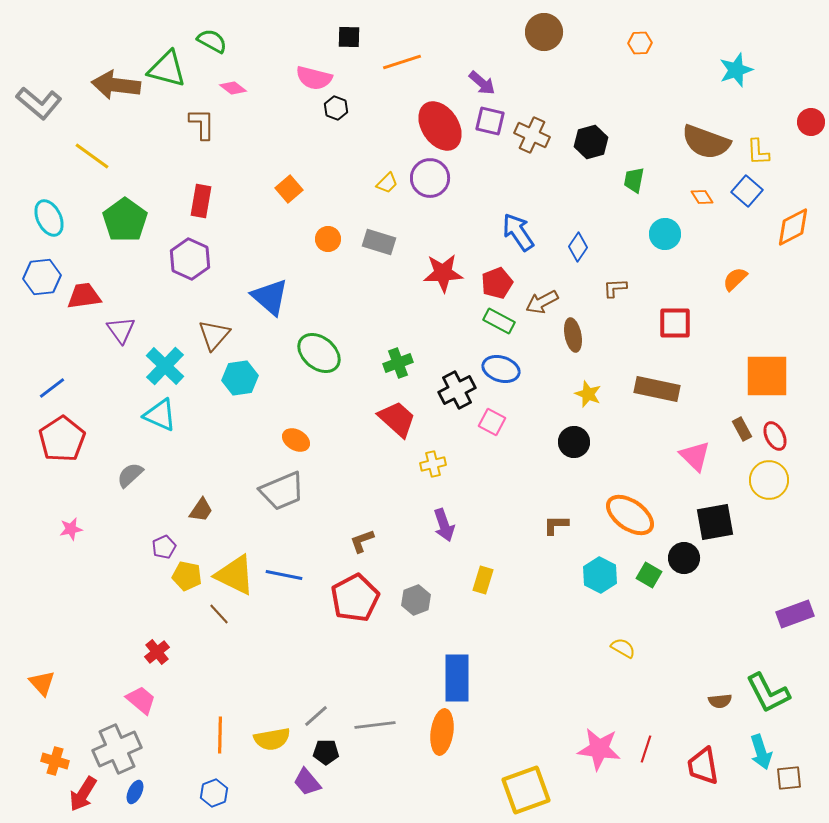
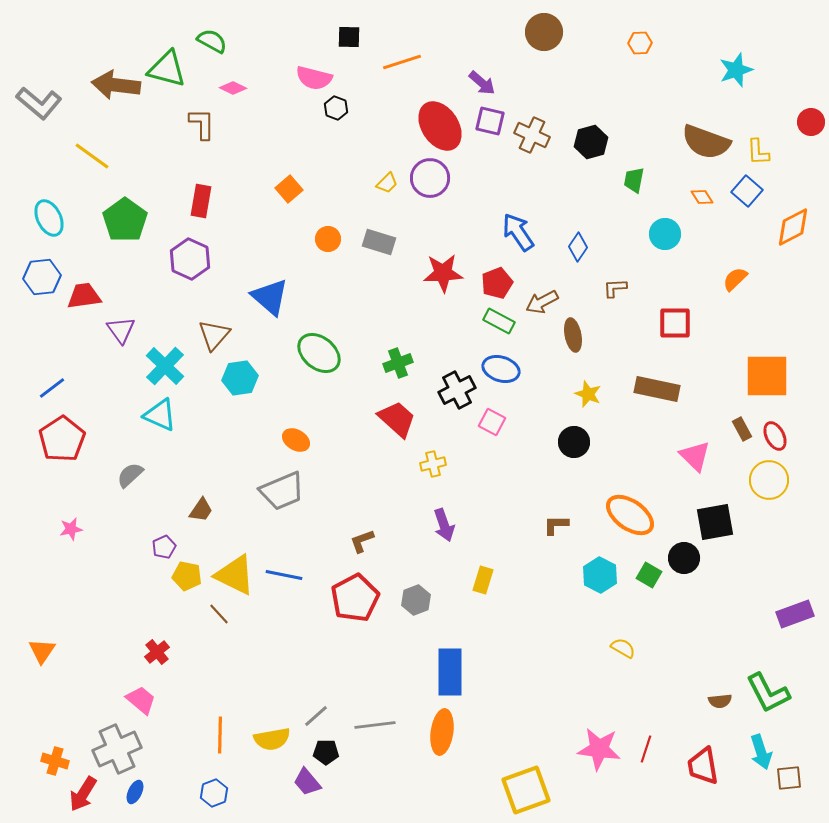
pink diamond at (233, 88): rotated 12 degrees counterclockwise
blue rectangle at (457, 678): moved 7 px left, 6 px up
orange triangle at (42, 683): moved 32 px up; rotated 16 degrees clockwise
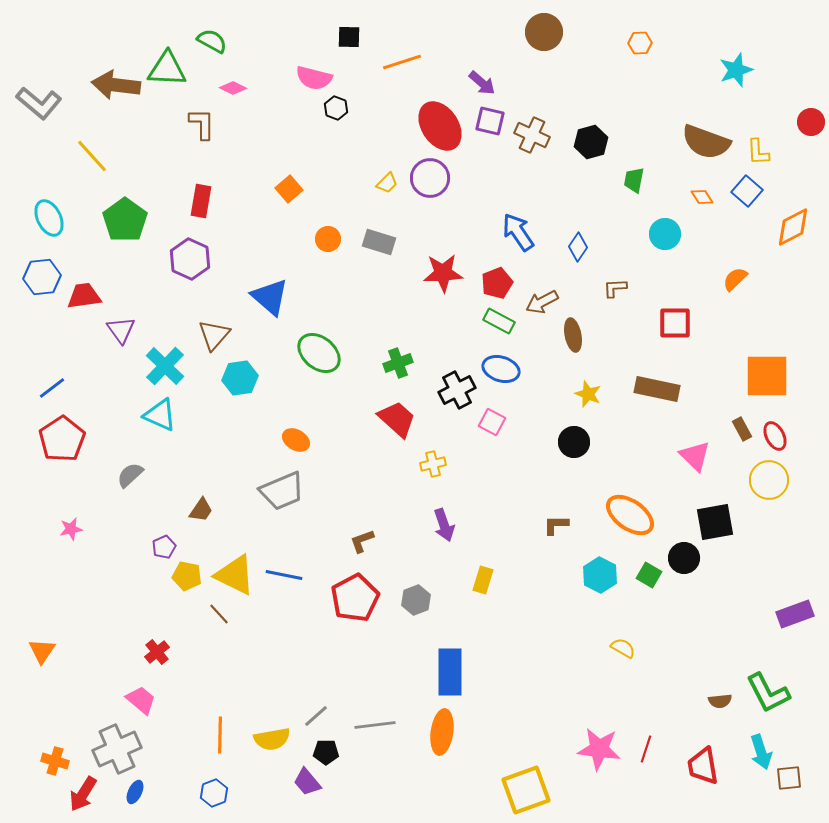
green triangle at (167, 69): rotated 12 degrees counterclockwise
yellow line at (92, 156): rotated 12 degrees clockwise
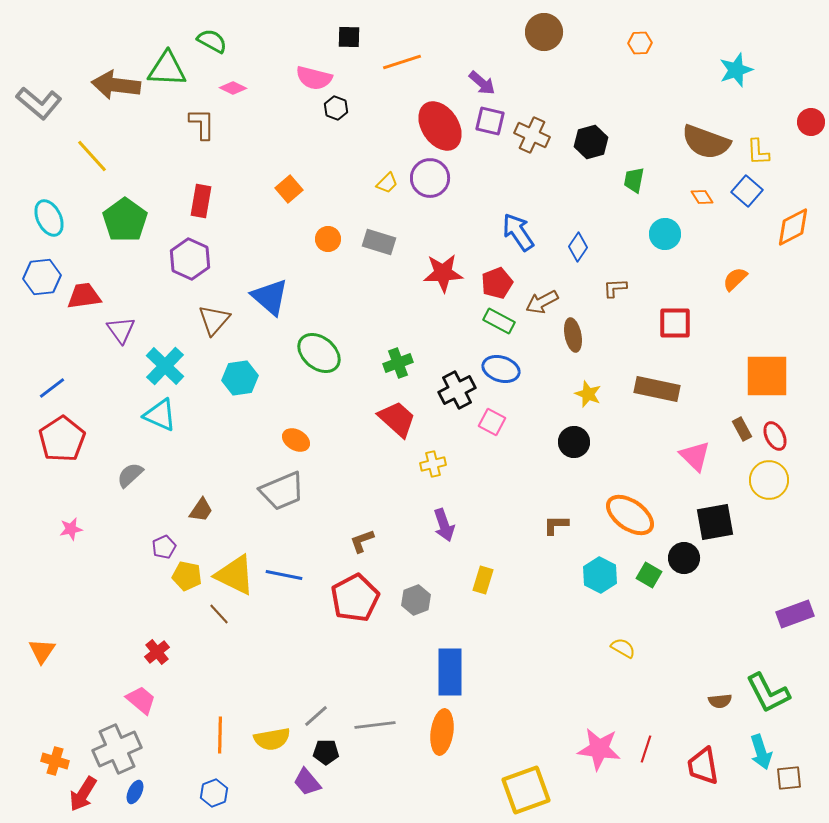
brown triangle at (214, 335): moved 15 px up
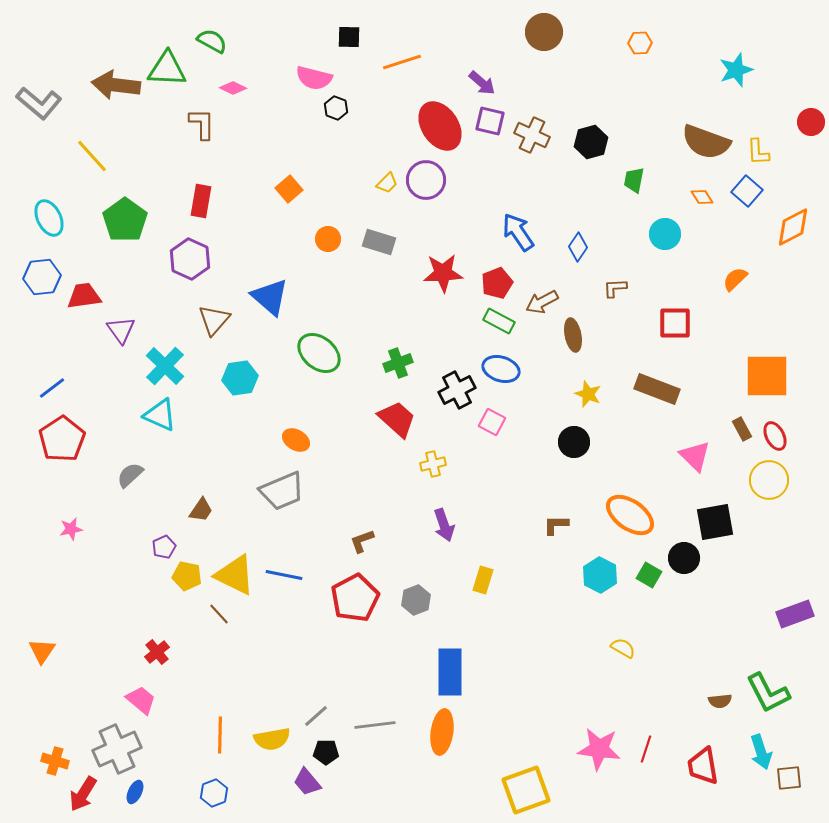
purple circle at (430, 178): moved 4 px left, 2 px down
brown rectangle at (657, 389): rotated 9 degrees clockwise
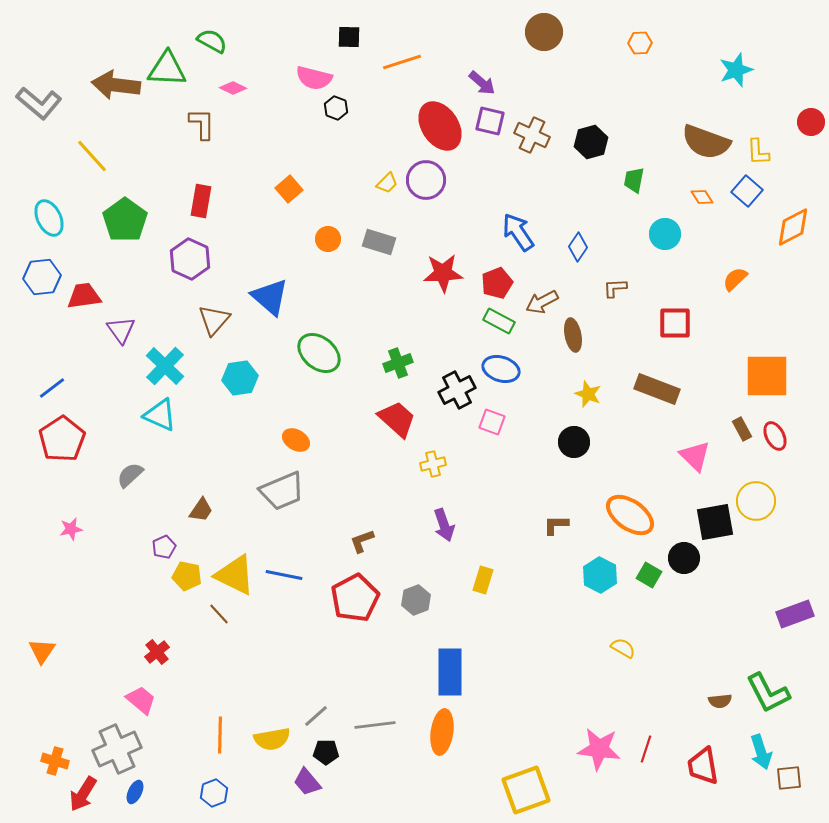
pink square at (492, 422): rotated 8 degrees counterclockwise
yellow circle at (769, 480): moved 13 px left, 21 px down
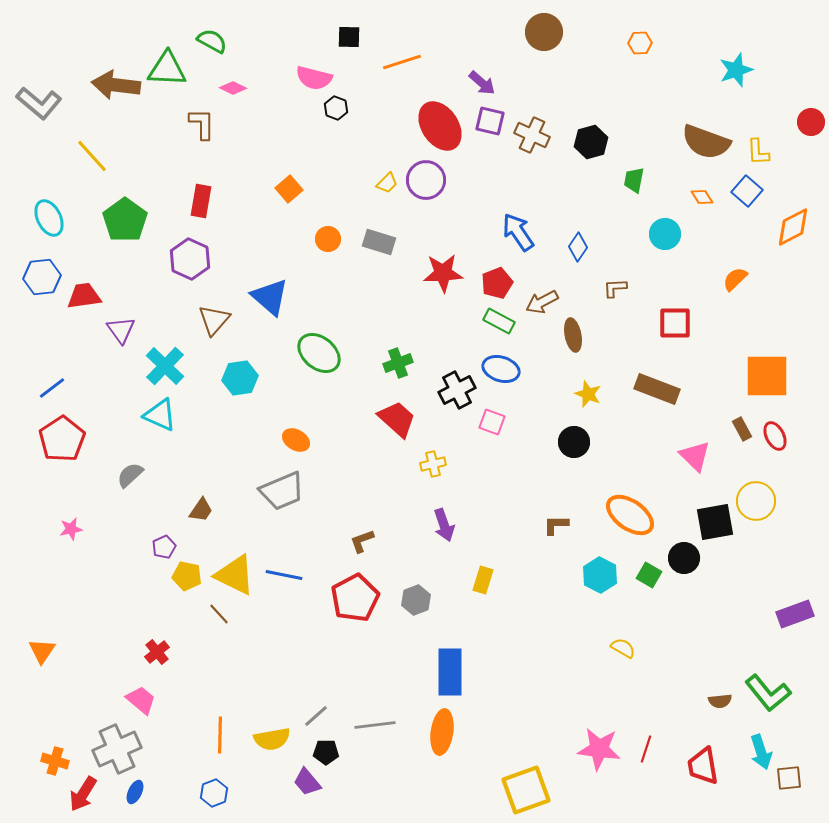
green L-shape at (768, 693): rotated 12 degrees counterclockwise
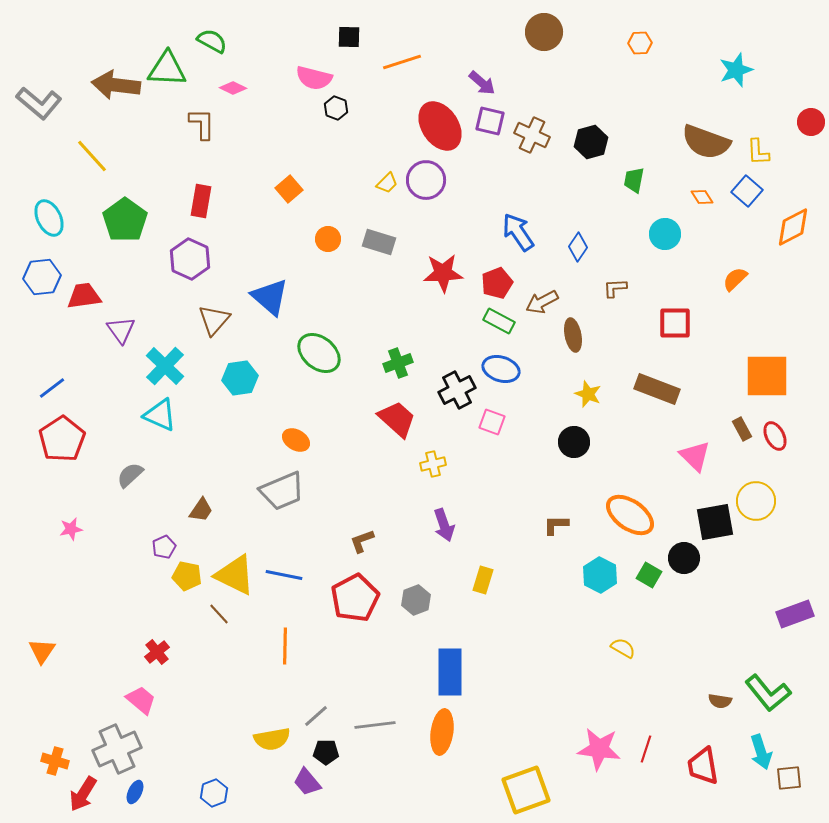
brown semicircle at (720, 701): rotated 15 degrees clockwise
orange line at (220, 735): moved 65 px right, 89 px up
